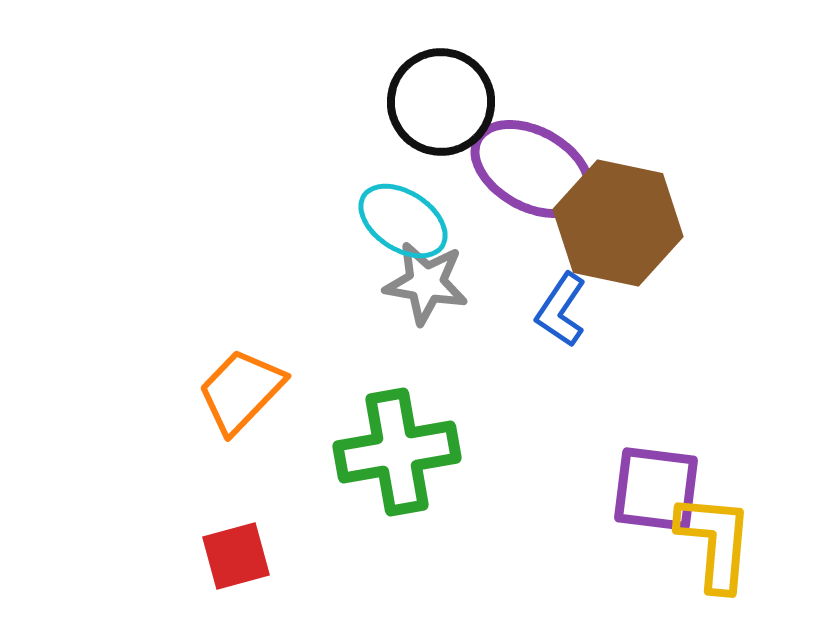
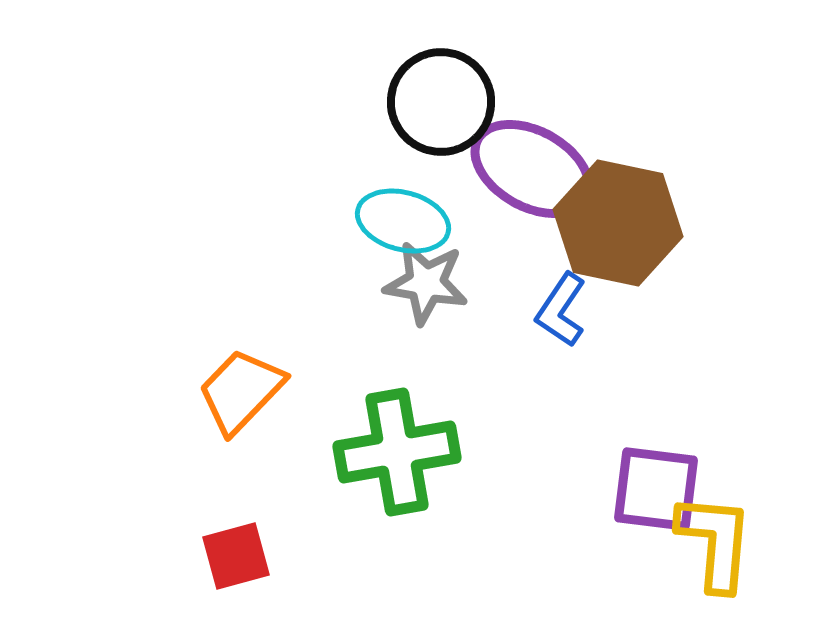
cyan ellipse: rotated 18 degrees counterclockwise
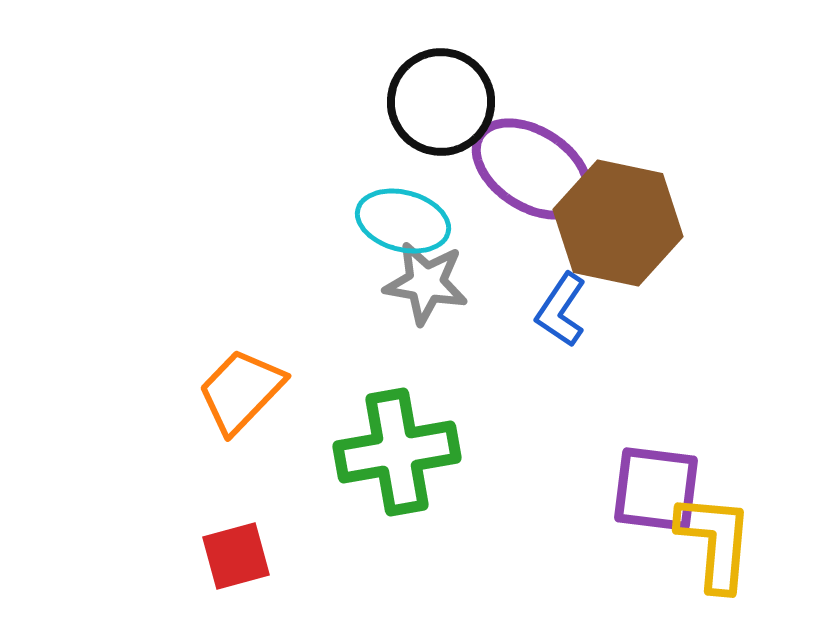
purple ellipse: rotated 4 degrees clockwise
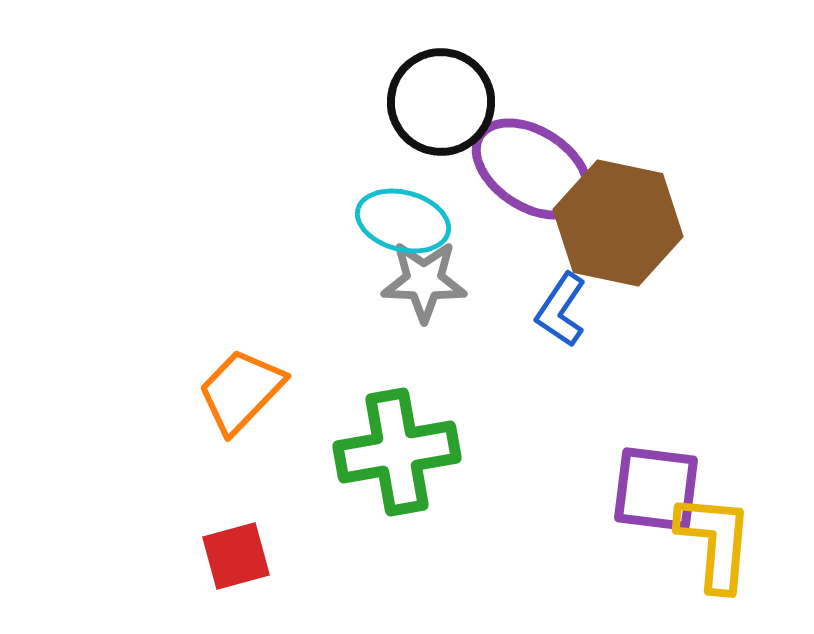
gray star: moved 2 px left, 2 px up; rotated 8 degrees counterclockwise
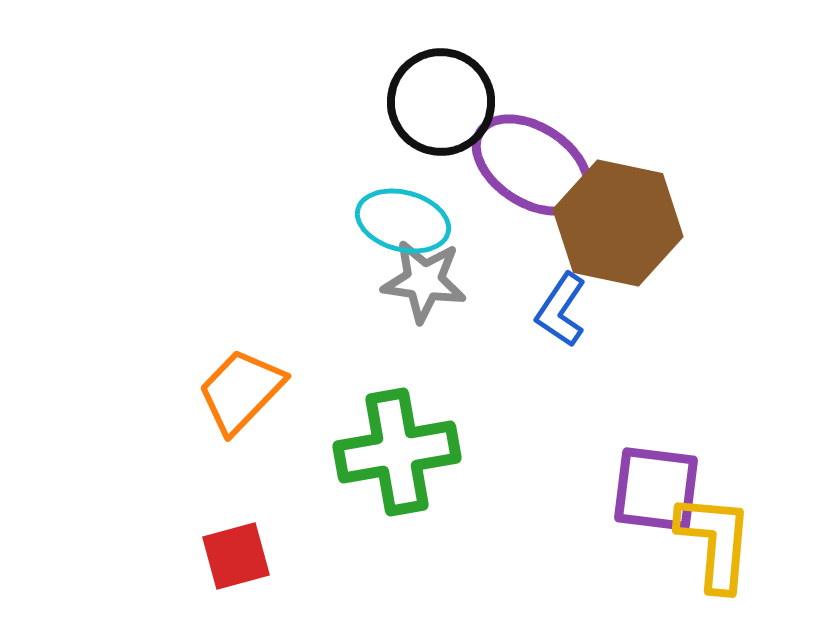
purple ellipse: moved 4 px up
gray star: rotated 6 degrees clockwise
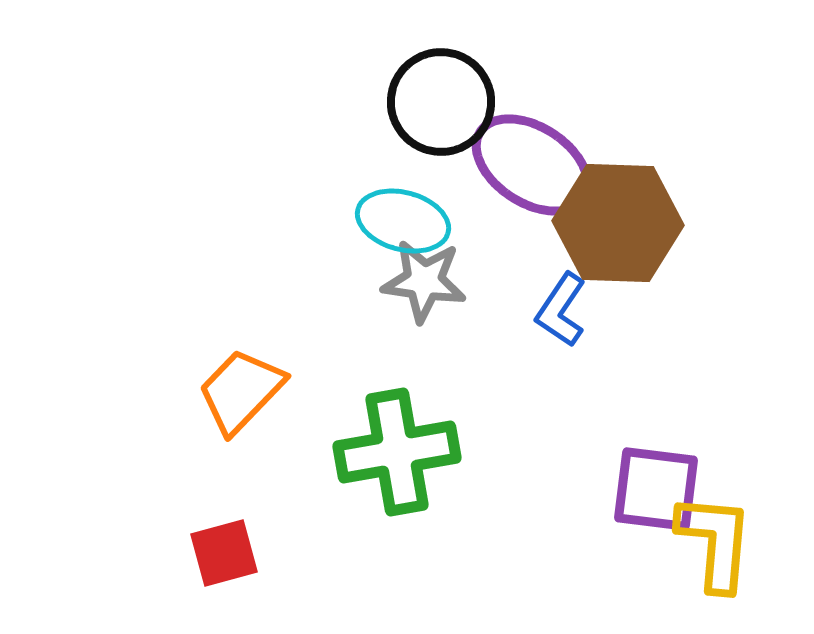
brown hexagon: rotated 10 degrees counterclockwise
red square: moved 12 px left, 3 px up
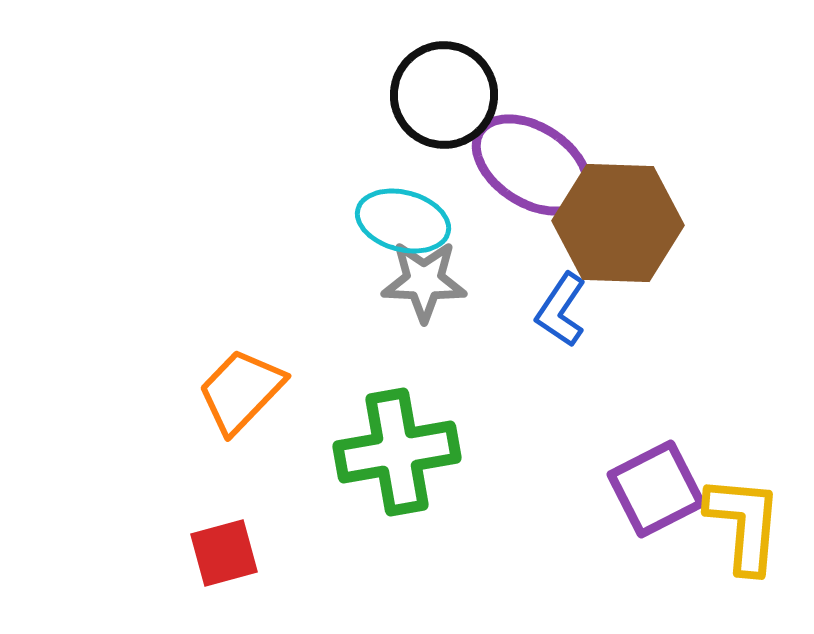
black circle: moved 3 px right, 7 px up
gray star: rotated 6 degrees counterclockwise
purple square: rotated 34 degrees counterclockwise
yellow L-shape: moved 29 px right, 18 px up
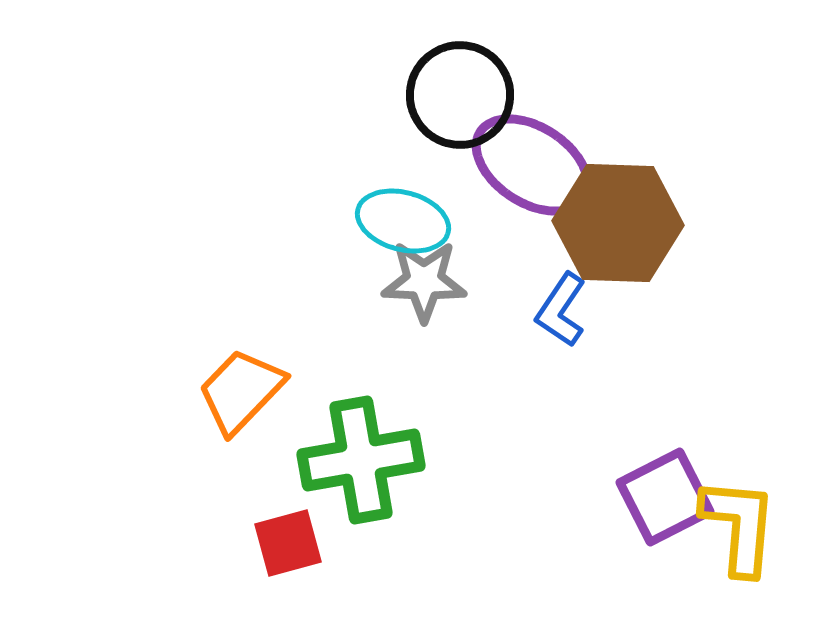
black circle: moved 16 px right
green cross: moved 36 px left, 8 px down
purple square: moved 9 px right, 8 px down
yellow L-shape: moved 5 px left, 2 px down
red square: moved 64 px right, 10 px up
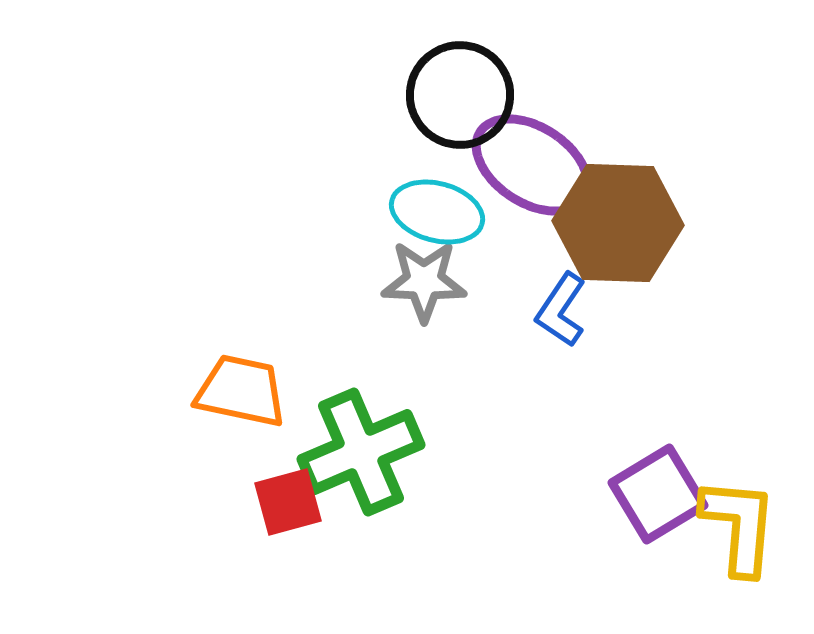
cyan ellipse: moved 34 px right, 9 px up
orange trapezoid: rotated 58 degrees clockwise
green cross: moved 8 px up; rotated 13 degrees counterclockwise
purple square: moved 7 px left, 3 px up; rotated 4 degrees counterclockwise
red square: moved 41 px up
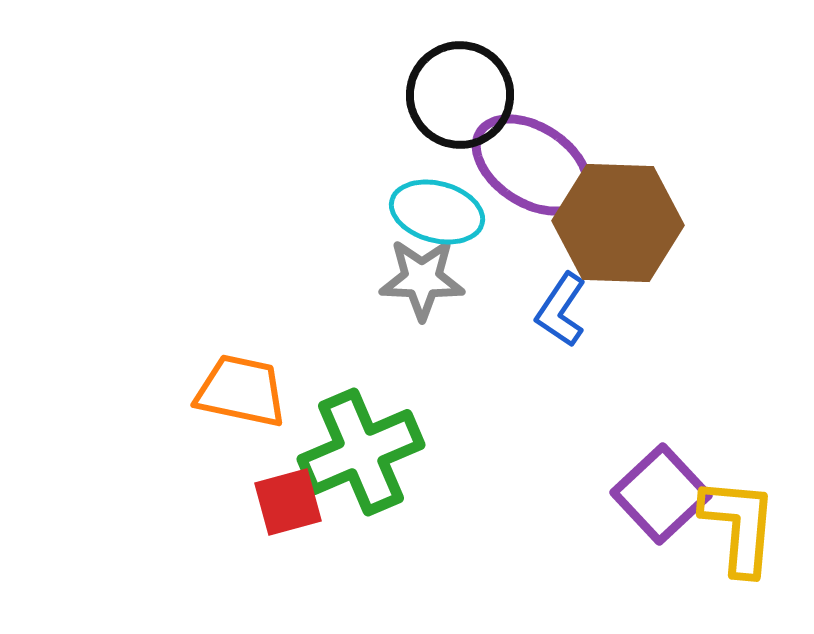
gray star: moved 2 px left, 2 px up
purple square: moved 3 px right; rotated 12 degrees counterclockwise
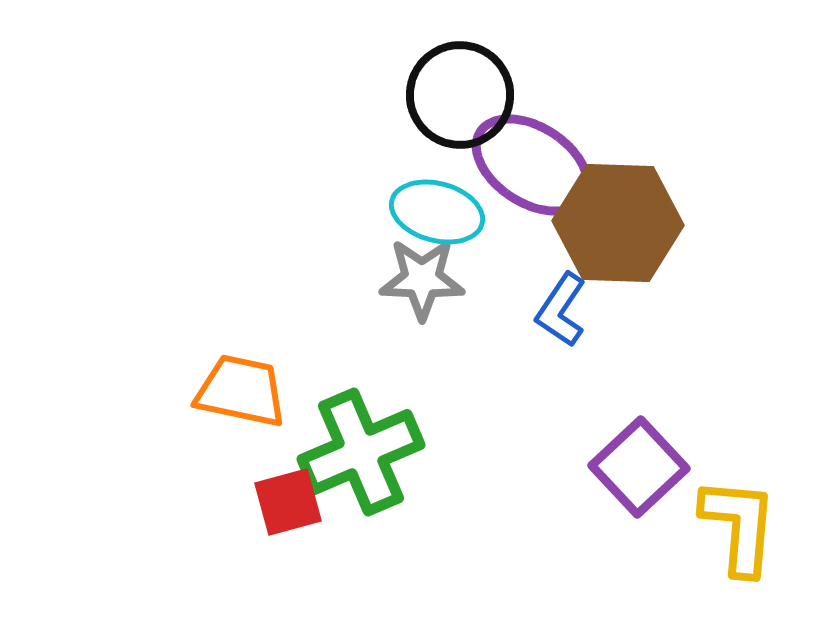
purple square: moved 22 px left, 27 px up
